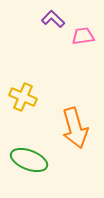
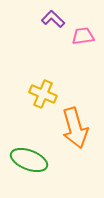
yellow cross: moved 20 px right, 3 px up
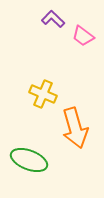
pink trapezoid: rotated 135 degrees counterclockwise
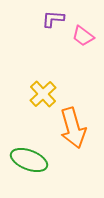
purple L-shape: rotated 40 degrees counterclockwise
yellow cross: rotated 24 degrees clockwise
orange arrow: moved 2 px left
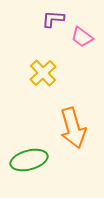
pink trapezoid: moved 1 px left, 1 px down
yellow cross: moved 21 px up
green ellipse: rotated 36 degrees counterclockwise
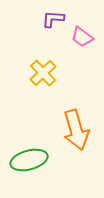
orange arrow: moved 3 px right, 2 px down
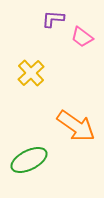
yellow cross: moved 12 px left
orange arrow: moved 4 px up; rotated 39 degrees counterclockwise
green ellipse: rotated 12 degrees counterclockwise
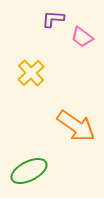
green ellipse: moved 11 px down
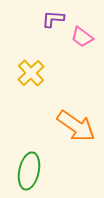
green ellipse: rotated 51 degrees counterclockwise
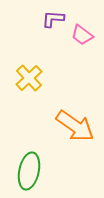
pink trapezoid: moved 2 px up
yellow cross: moved 2 px left, 5 px down
orange arrow: moved 1 px left
